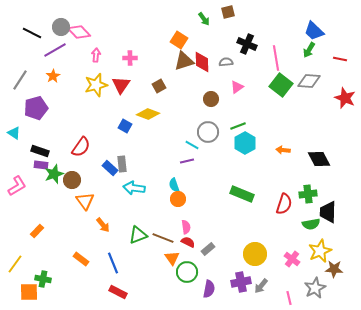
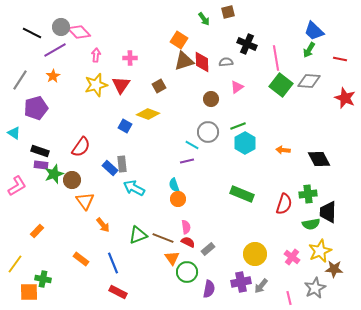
cyan arrow at (134, 188): rotated 20 degrees clockwise
pink cross at (292, 259): moved 2 px up
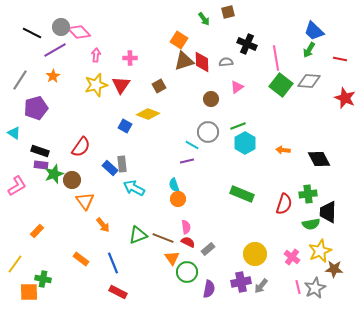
pink line at (289, 298): moved 9 px right, 11 px up
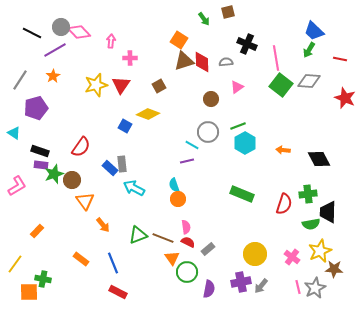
pink arrow at (96, 55): moved 15 px right, 14 px up
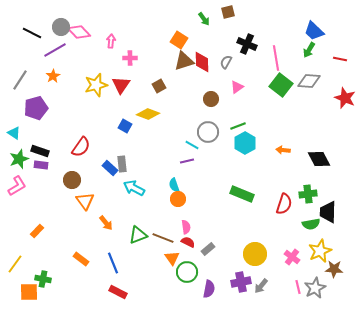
gray semicircle at (226, 62): rotated 56 degrees counterclockwise
green star at (54, 174): moved 35 px left, 15 px up
orange arrow at (103, 225): moved 3 px right, 2 px up
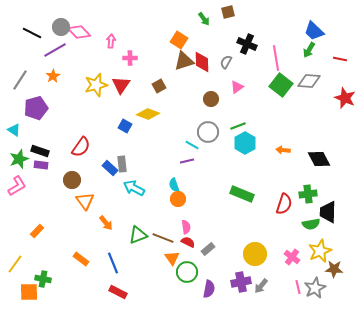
cyan triangle at (14, 133): moved 3 px up
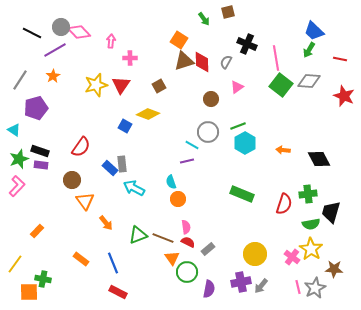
red star at (345, 98): moved 1 px left, 2 px up
cyan semicircle at (174, 185): moved 3 px left, 3 px up
pink L-shape at (17, 186): rotated 15 degrees counterclockwise
black trapezoid at (328, 212): moved 3 px right; rotated 15 degrees clockwise
yellow star at (320, 251): moved 9 px left, 2 px up; rotated 15 degrees counterclockwise
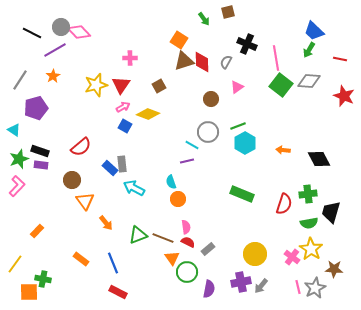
pink arrow at (111, 41): moved 12 px right, 66 px down; rotated 56 degrees clockwise
red semicircle at (81, 147): rotated 15 degrees clockwise
green semicircle at (311, 224): moved 2 px left, 1 px up
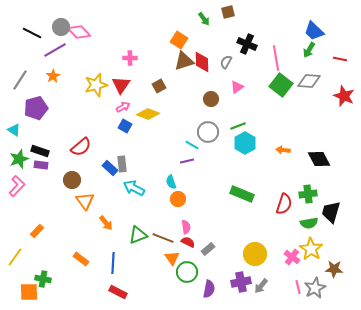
blue line at (113, 263): rotated 25 degrees clockwise
yellow line at (15, 264): moved 7 px up
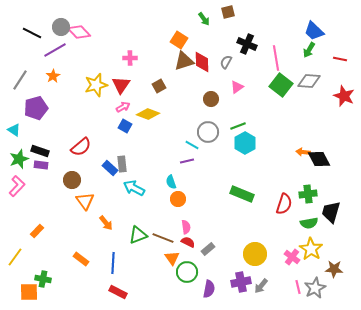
orange arrow at (283, 150): moved 20 px right, 2 px down
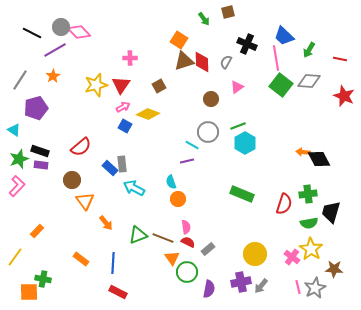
blue trapezoid at (314, 31): moved 30 px left, 5 px down
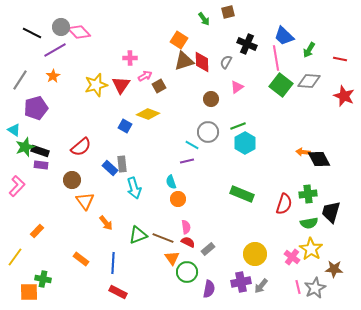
pink arrow at (123, 107): moved 22 px right, 31 px up
green star at (19, 159): moved 6 px right, 12 px up
cyan arrow at (134, 188): rotated 135 degrees counterclockwise
